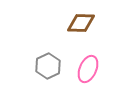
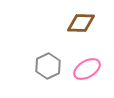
pink ellipse: moved 1 px left; rotated 36 degrees clockwise
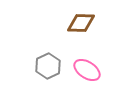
pink ellipse: moved 1 px down; rotated 64 degrees clockwise
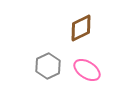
brown diamond: moved 5 px down; rotated 28 degrees counterclockwise
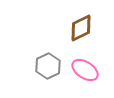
pink ellipse: moved 2 px left
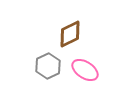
brown diamond: moved 11 px left, 6 px down
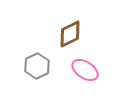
gray hexagon: moved 11 px left
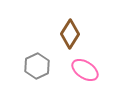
brown diamond: rotated 32 degrees counterclockwise
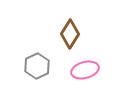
pink ellipse: rotated 48 degrees counterclockwise
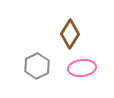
pink ellipse: moved 3 px left, 2 px up; rotated 8 degrees clockwise
